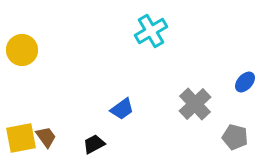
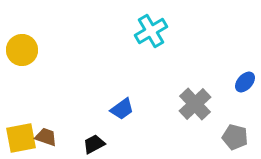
brown trapezoid: rotated 35 degrees counterclockwise
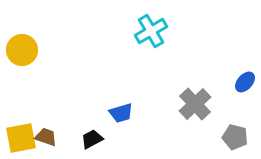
blue trapezoid: moved 1 px left, 4 px down; rotated 20 degrees clockwise
black trapezoid: moved 2 px left, 5 px up
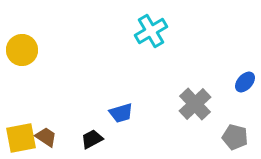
brown trapezoid: rotated 15 degrees clockwise
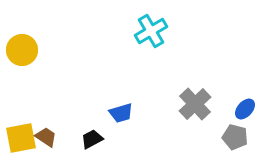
blue ellipse: moved 27 px down
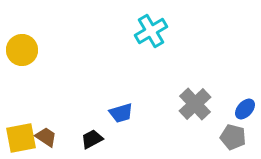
gray pentagon: moved 2 px left
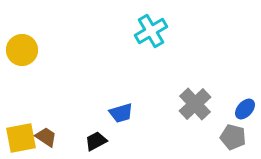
black trapezoid: moved 4 px right, 2 px down
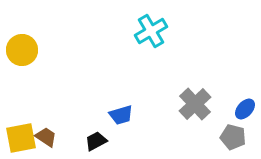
blue trapezoid: moved 2 px down
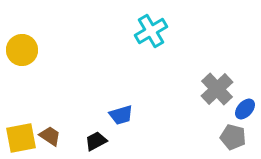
gray cross: moved 22 px right, 15 px up
brown trapezoid: moved 4 px right, 1 px up
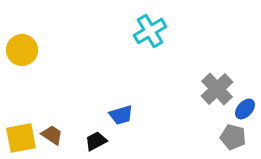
cyan cross: moved 1 px left
brown trapezoid: moved 2 px right, 1 px up
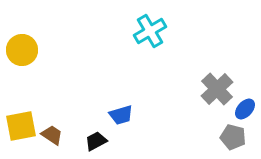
yellow square: moved 12 px up
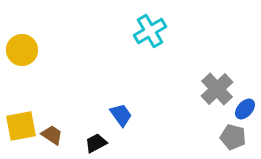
blue trapezoid: rotated 110 degrees counterclockwise
black trapezoid: moved 2 px down
